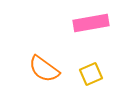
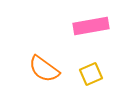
pink rectangle: moved 3 px down
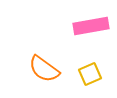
yellow square: moved 1 px left
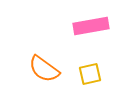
yellow square: rotated 10 degrees clockwise
